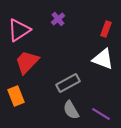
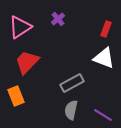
pink triangle: moved 1 px right, 3 px up
white triangle: moved 1 px right, 1 px up
gray rectangle: moved 4 px right
gray semicircle: rotated 42 degrees clockwise
purple line: moved 2 px right, 1 px down
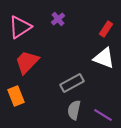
red rectangle: rotated 14 degrees clockwise
gray semicircle: moved 3 px right
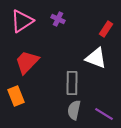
purple cross: rotated 24 degrees counterclockwise
pink triangle: moved 2 px right, 6 px up
white triangle: moved 8 px left
gray rectangle: rotated 60 degrees counterclockwise
purple line: moved 1 px right, 1 px up
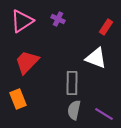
red rectangle: moved 2 px up
orange rectangle: moved 2 px right, 3 px down
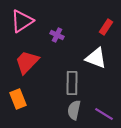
purple cross: moved 1 px left, 16 px down
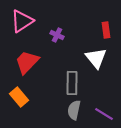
red rectangle: moved 3 px down; rotated 42 degrees counterclockwise
white triangle: rotated 30 degrees clockwise
orange rectangle: moved 1 px right, 2 px up; rotated 18 degrees counterclockwise
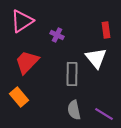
gray rectangle: moved 9 px up
gray semicircle: rotated 24 degrees counterclockwise
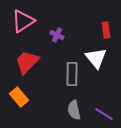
pink triangle: moved 1 px right
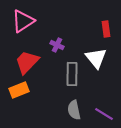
red rectangle: moved 1 px up
purple cross: moved 10 px down
orange rectangle: moved 7 px up; rotated 72 degrees counterclockwise
